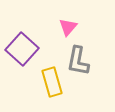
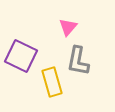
purple square: moved 1 px left, 7 px down; rotated 16 degrees counterclockwise
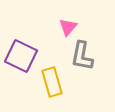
gray L-shape: moved 4 px right, 5 px up
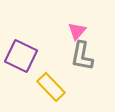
pink triangle: moved 9 px right, 4 px down
yellow rectangle: moved 1 px left, 5 px down; rotated 28 degrees counterclockwise
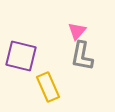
purple square: rotated 12 degrees counterclockwise
yellow rectangle: moved 3 px left; rotated 20 degrees clockwise
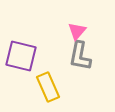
gray L-shape: moved 2 px left
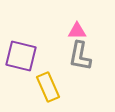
pink triangle: rotated 48 degrees clockwise
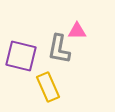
gray L-shape: moved 21 px left, 7 px up
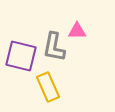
gray L-shape: moved 5 px left, 2 px up
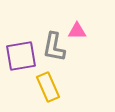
purple square: rotated 24 degrees counterclockwise
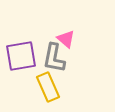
pink triangle: moved 11 px left, 8 px down; rotated 42 degrees clockwise
gray L-shape: moved 11 px down
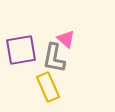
purple square: moved 6 px up
